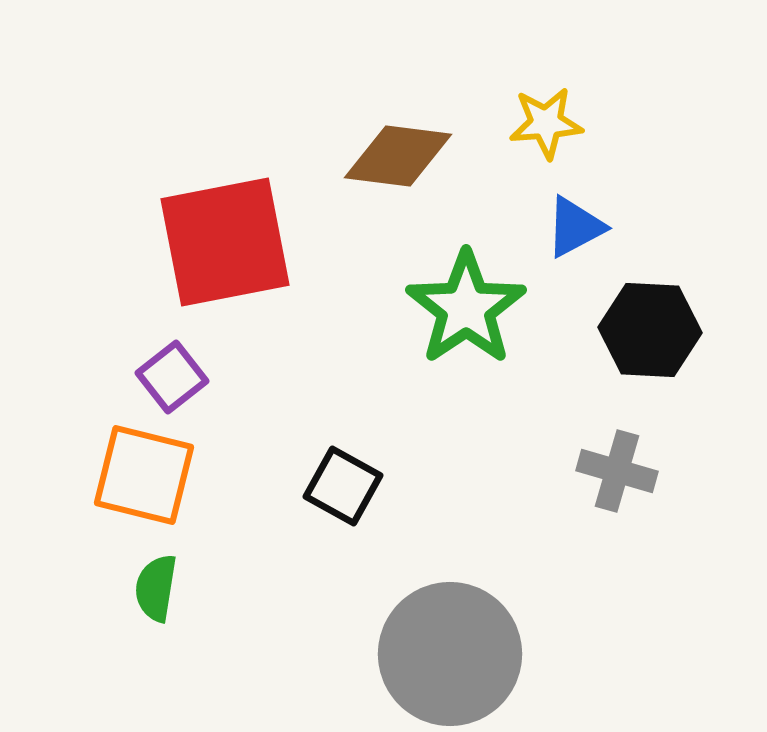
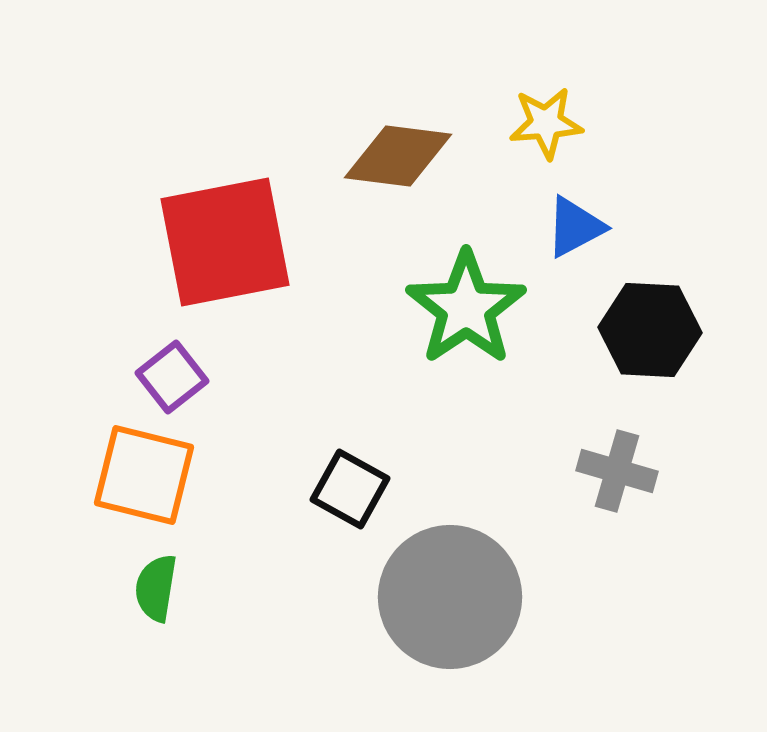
black square: moved 7 px right, 3 px down
gray circle: moved 57 px up
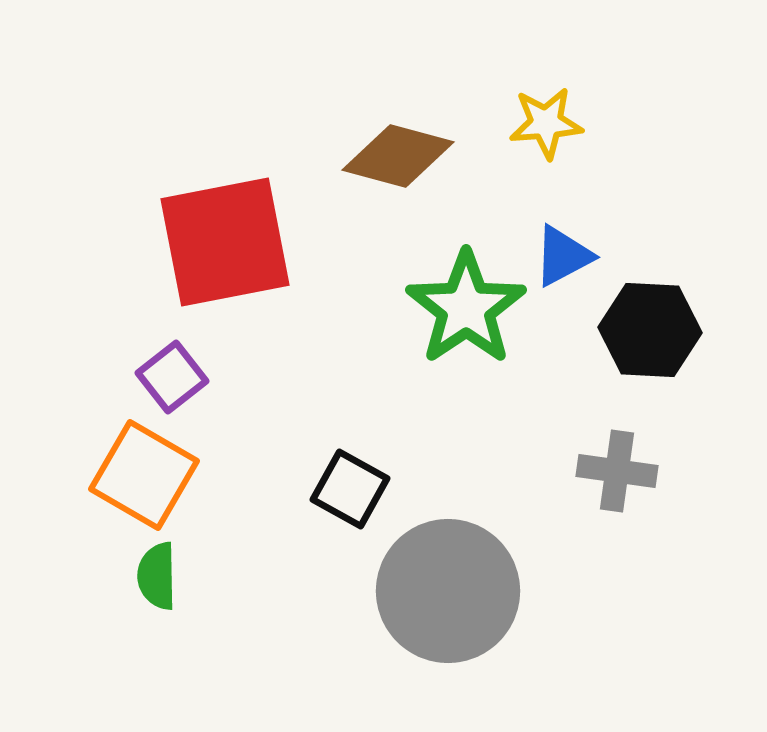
brown diamond: rotated 8 degrees clockwise
blue triangle: moved 12 px left, 29 px down
gray cross: rotated 8 degrees counterclockwise
orange square: rotated 16 degrees clockwise
green semicircle: moved 1 px right, 12 px up; rotated 10 degrees counterclockwise
gray circle: moved 2 px left, 6 px up
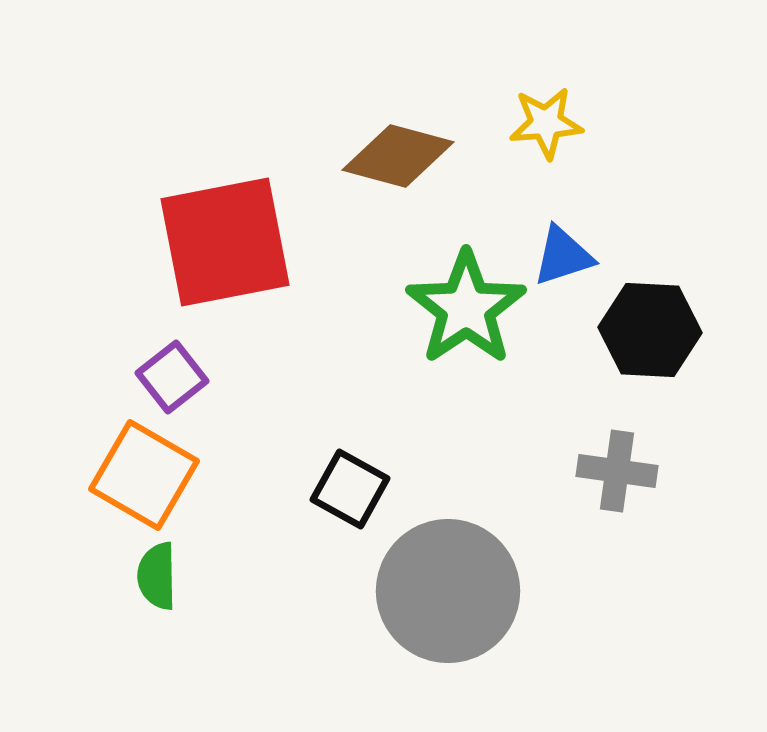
blue triangle: rotated 10 degrees clockwise
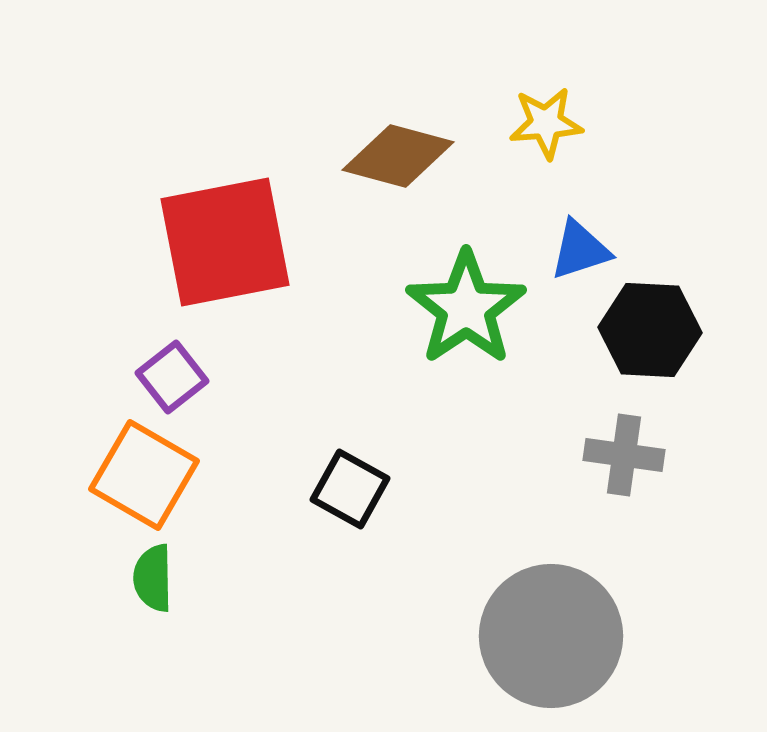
blue triangle: moved 17 px right, 6 px up
gray cross: moved 7 px right, 16 px up
green semicircle: moved 4 px left, 2 px down
gray circle: moved 103 px right, 45 px down
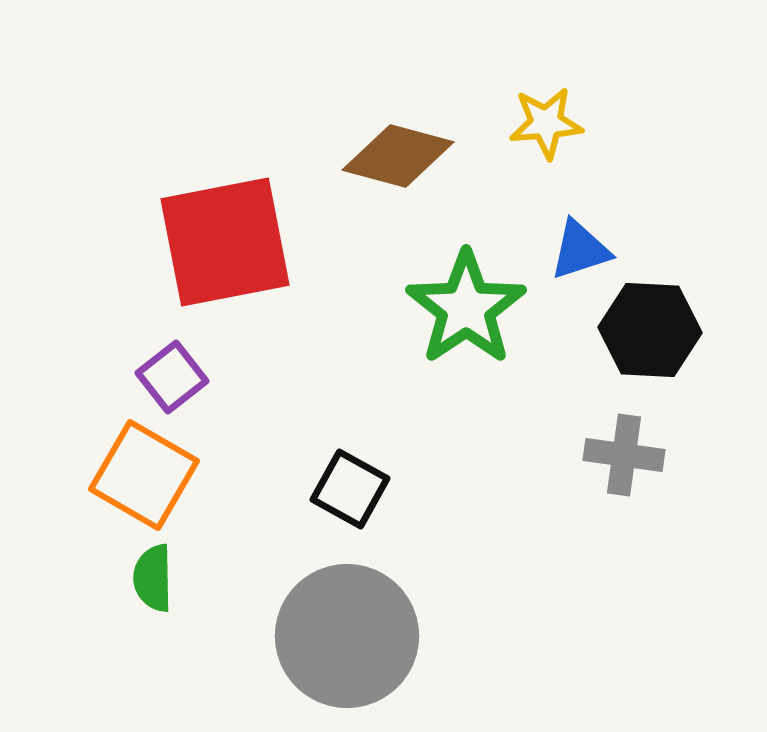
gray circle: moved 204 px left
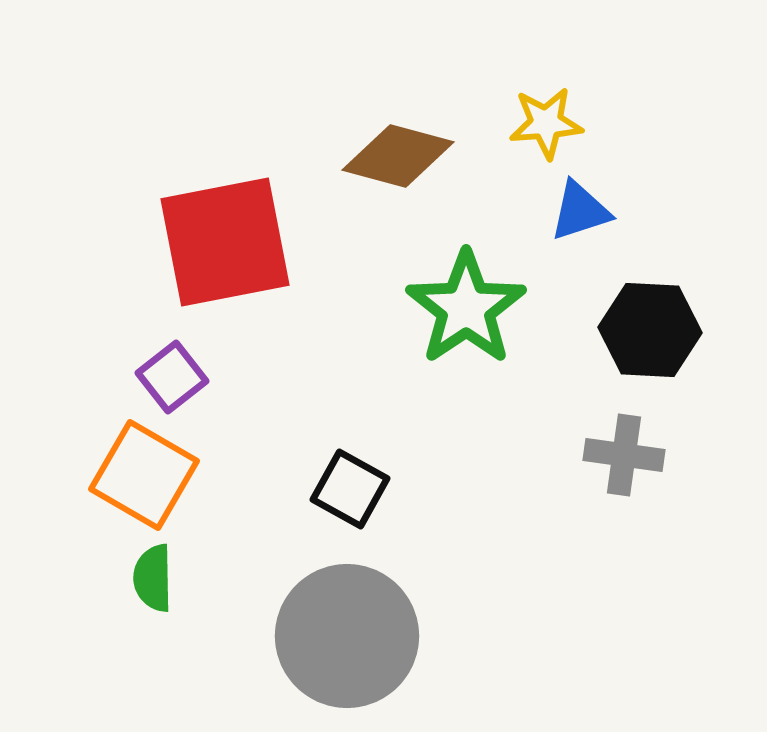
blue triangle: moved 39 px up
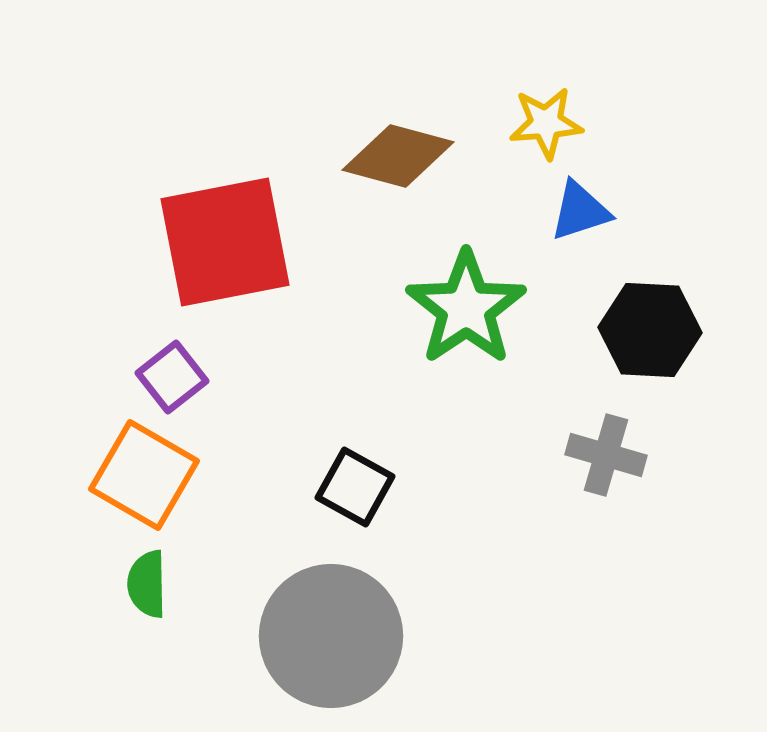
gray cross: moved 18 px left; rotated 8 degrees clockwise
black square: moved 5 px right, 2 px up
green semicircle: moved 6 px left, 6 px down
gray circle: moved 16 px left
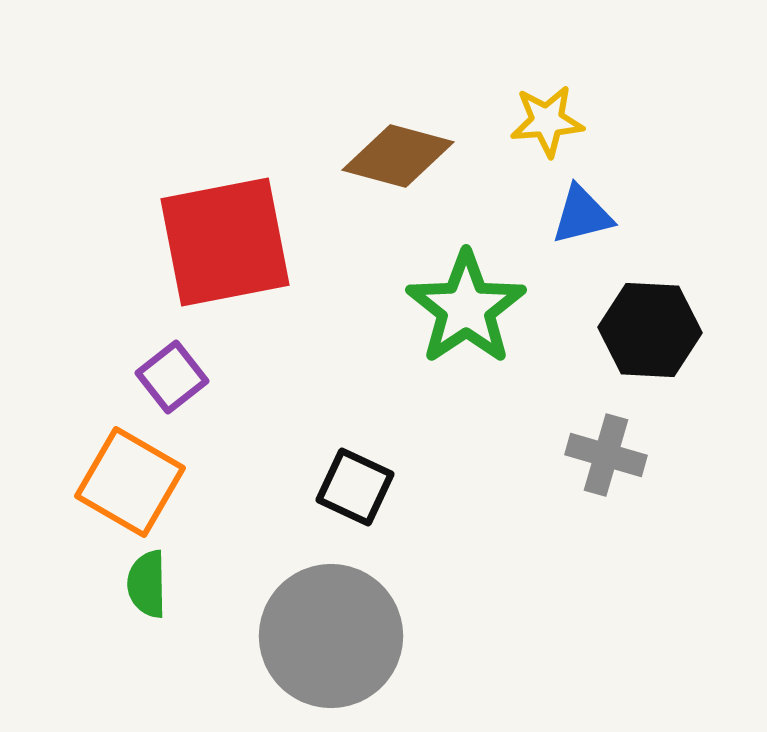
yellow star: moved 1 px right, 2 px up
blue triangle: moved 2 px right, 4 px down; rotated 4 degrees clockwise
orange square: moved 14 px left, 7 px down
black square: rotated 4 degrees counterclockwise
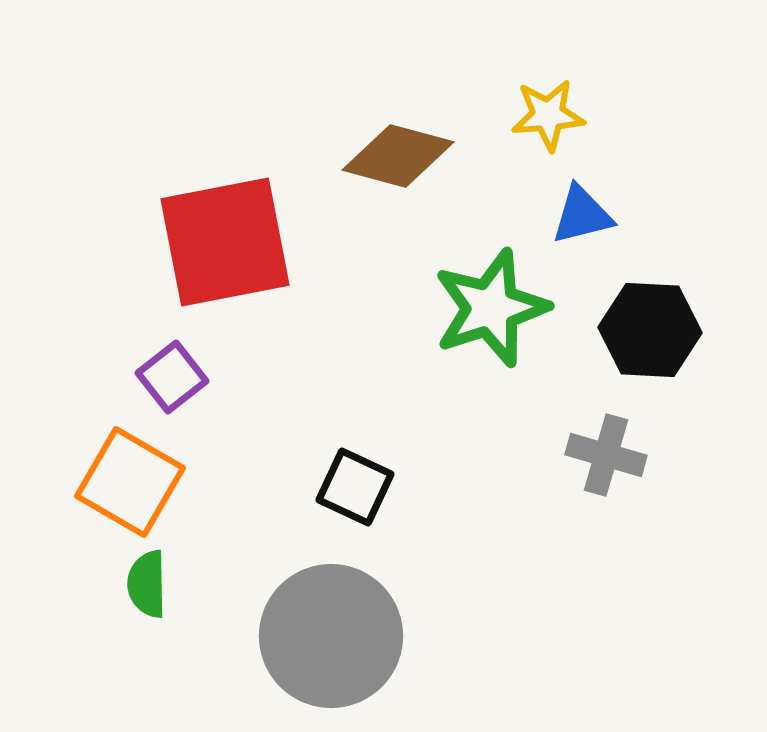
yellow star: moved 1 px right, 6 px up
green star: moved 25 px right; rotated 16 degrees clockwise
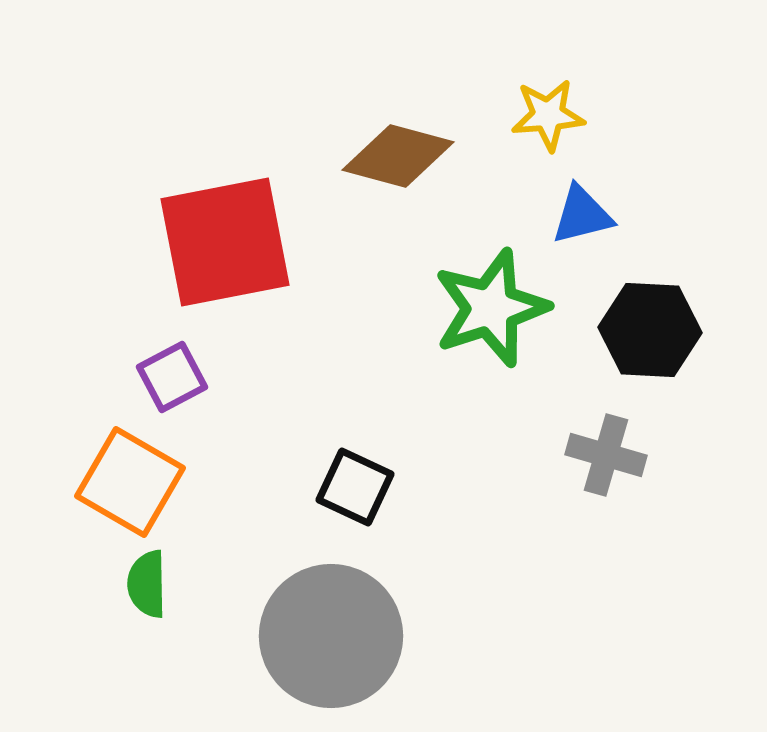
purple square: rotated 10 degrees clockwise
